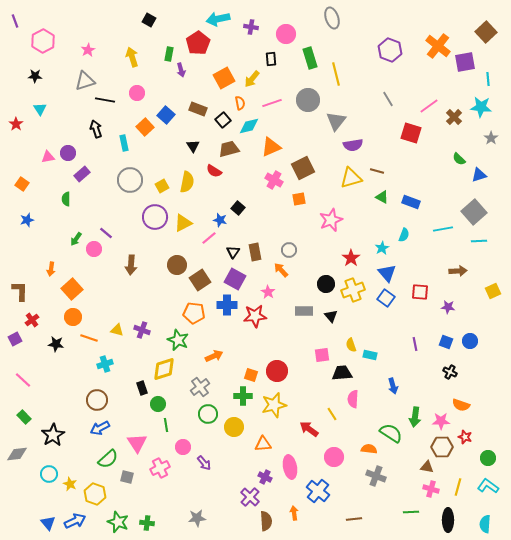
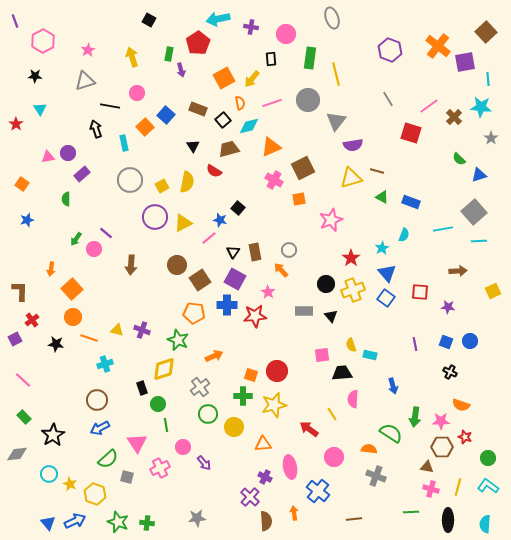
green rectangle at (310, 58): rotated 25 degrees clockwise
black line at (105, 100): moved 5 px right, 6 px down
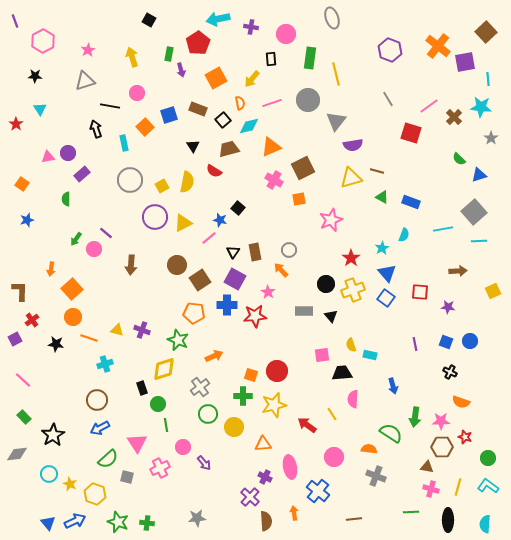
orange square at (224, 78): moved 8 px left
blue square at (166, 115): moved 3 px right; rotated 30 degrees clockwise
orange semicircle at (461, 405): moved 3 px up
red arrow at (309, 429): moved 2 px left, 4 px up
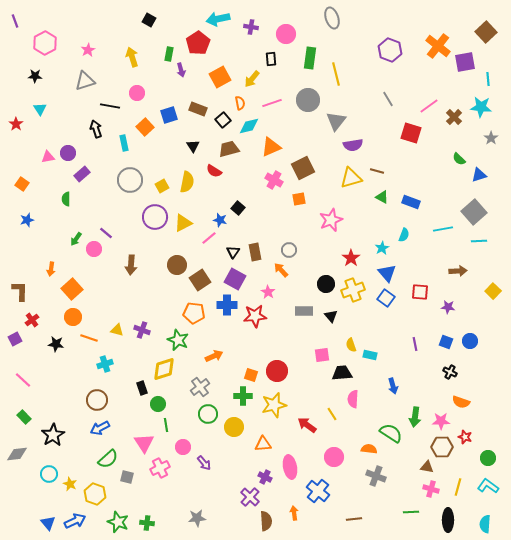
pink hexagon at (43, 41): moved 2 px right, 2 px down
orange square at (216, 78): moved 4 px right, 1 px up
yellow square at (493, 291): rotated 21 degrees counterclockwise
pink triangle at (137, 443): moved 7 px right
